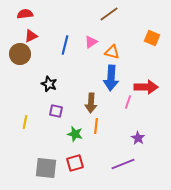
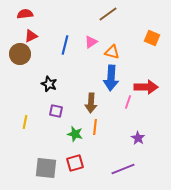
brown line: moved 1 px left
orange line: moved 1 px left, 1 px down
purple line: moved 5 px down
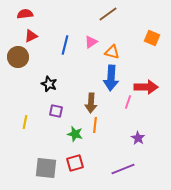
brown circle: moved 2 px left, 3 px down
orange line: moved 2 px up
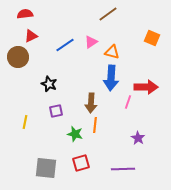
blue line: rotated 42 degrees clockwise
purple square: rotated 24 degrees counterclockwise
red square: moved 6 px right
purple line: rotated 20 degrees clockwise
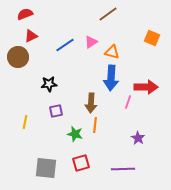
red semicircle: rotated 14 degrees counterclockwise
black star: rotated 28 degrees counterclockwise
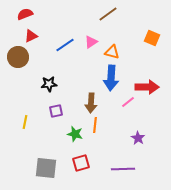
red arrow: moved 1 px right
pink line: rotated 32 degrees clockwise
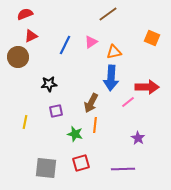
blue line: rotated 30 degrees counterclockwise
orange triangle: moved 2 px right; rotated 28 degrees counterclockwise
brown arrow: rotated 24 degrees clockwise
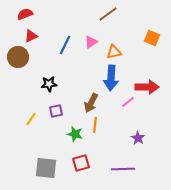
yellow line: moved 6 px right, 3 px up; rotated 24 degrees clockwise
